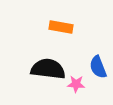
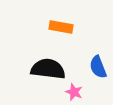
pink star: moved 2 px left, 8 px down; rotated 18 degrees clockwise
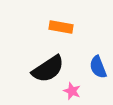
black semicircle: rotated 140 degrees clockwise
pink star: moved 2 px left, 1 px up
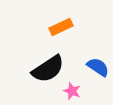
orange rectangle: rotated 35 degrees counterclockwise
blue semicircle: rotated 145 degrees clockwise
